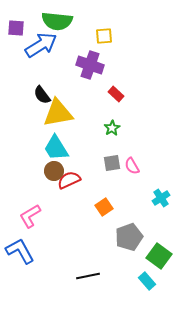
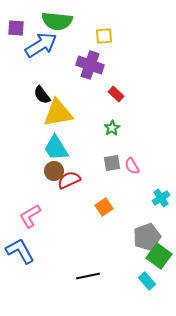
gray pentagon: moved 18 px right
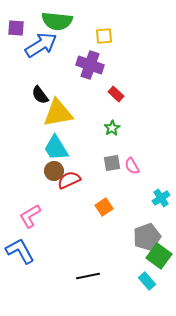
black semicircle: moved 2 px left
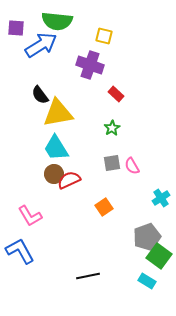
yellow square: rotated 18 degrees clockwise
brown circle: moved 3 px down
pink L-shape: rotated 90 degrees counterclockwise
cyan rectangle: rotated 18 degrees counterclockwise
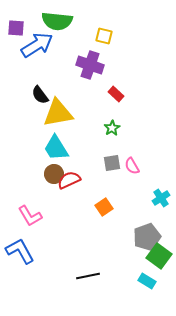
blue arrow: moved 4 px left
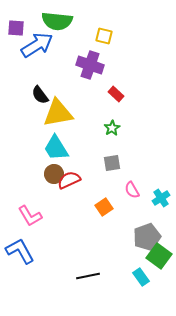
pink semicircle: moved 24 px down
cyan rectangle: moved 6 px left, 4 px up; rotated 24 degrees clockwise
